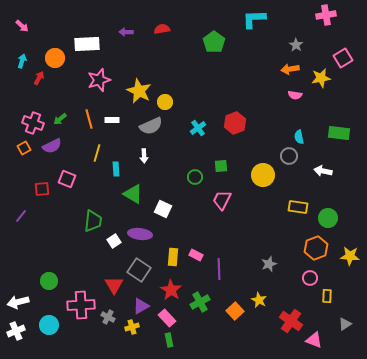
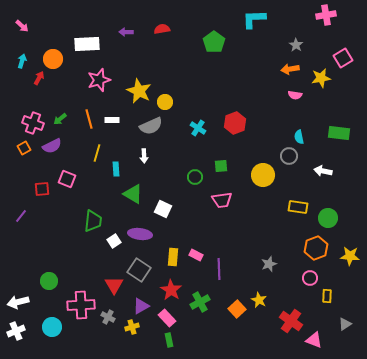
orange circle at (55, 58): moved 2 px left, 1 px down
cyan cross at (198, 128): rotated 21 degrees counterclockwise
pink trapezoid at (222, 200): rotated 125 degrees counterclockwise
orange square at (235, 311): moved 2 px right, 2 px up
cyan circle at (49, 325): moved 3 px right, 2 px down
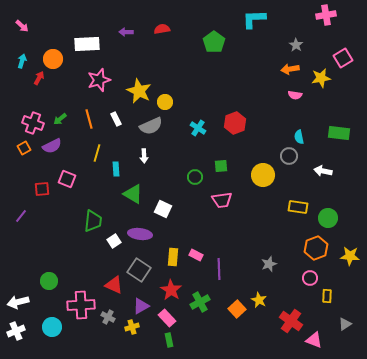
white rectangle at (112, 120): moved 4 px right, 1 px up; rotated 64 degrees clockwise
red triangle at (114, 285): rotated 36 degrees counterclockwise
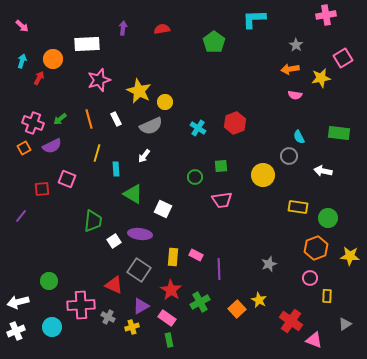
purple arrow at (126, 32): moved 3 px left, 4 px up; rotated 96 degrees clockwise
cyan semicircle at (299, 137): rotated 16 degrees counterclockwise
white arrow at (144, 156): rotated 40 degrees clockwise
pink rectangle at (167, 318): rotated 12 degrees counterclockwise
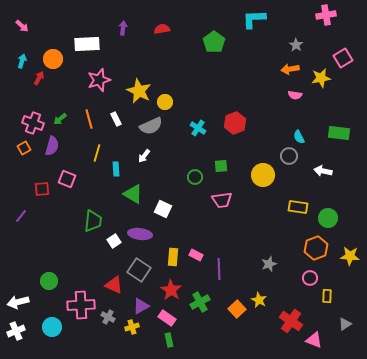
purple semicircle at (52, 146): rotated 48 degrees counterclockwise
